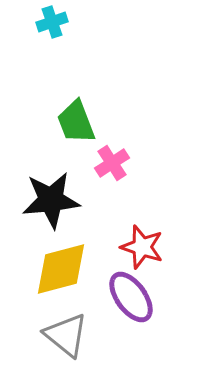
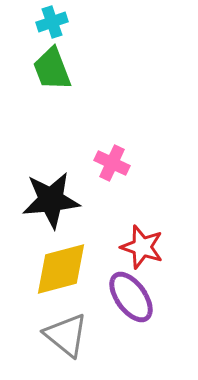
green trapezoid: moved 24 px left, 53 px up
pink cross: rotated 32 degrees counterclockwise
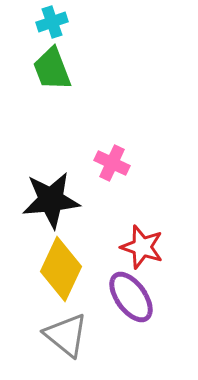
yellow diamond: rotated 50 degrees counterclockwise
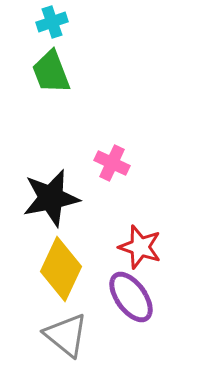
green trapezoid: moved 1 px left, 3 px down
black star: moved 2 px up; rotated 6 degrees counterclockwise
red star: moved 2 px left
